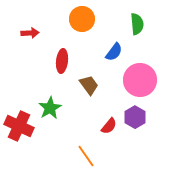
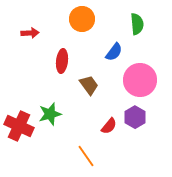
green star: moved 6 px down; rotated 15 degrees clockwise
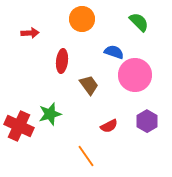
green semicircle: moved 2 px right, 2 px up; rotated 40 degrees counterclockwise
blue semicircle: rotated 108 degrees counterclockwise
pink circle: moved 5 px left, 5 px up
purple hexagon: moved 12 px right, 4 px down
red semicircle: rotated 24 degrees clockwise
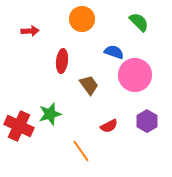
red arrow: moved 2 px up
orange line: moved 5 px left, 5 px up
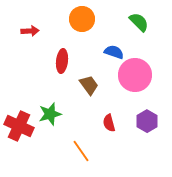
red semicircle: moved 3 px up; rotated 102 degrees clockwise
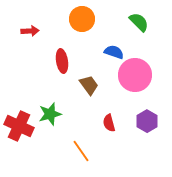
red ellipse: rotated 15 degrees counterclockwise
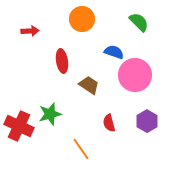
brown trapezoid: rotated 20 degrees counterclockwise
orange line: moved 2 px up
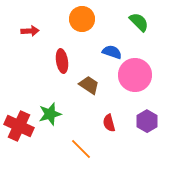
blue semicircle: moved 2 px left
orange line: rotated 10 degrees counterclockwise
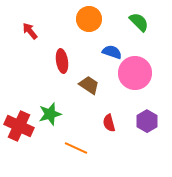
orange circle: moved 7 px right
red arrow: rotated 126 degrees counterclockwise
pink circle: moved 2 px up
orange line: moved 5 px left, 1 px up; rotated 20 degrees counterclockwise
